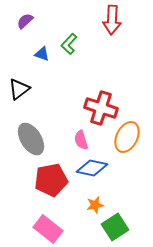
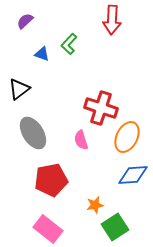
gray ellipse: moved 2 px right, 6 px up
blue diamond: moved 41 px right, 7 px down; rotated 16 degrees counterclockwise
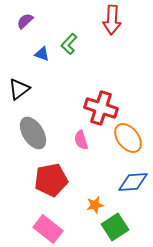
orange ellipse: moved 1 px right, 1 px down; rotated 64 degrees counterclockwise
blue diamond: moved 7 px down
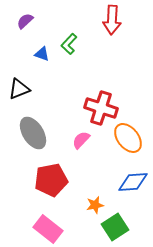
black triangle: rotated 15 degrees clockwise
pink semicircle: rotated 60 degrees clockwise
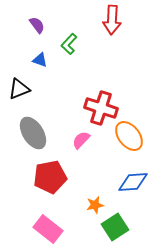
purple semicircle: moved 12 px right, 4 px down; rotated 96 degrees clockwise
blue triangle: moved 2 px left, 6 px down
orange ellipse: moved 1 px right, 2 px up
red pentagon: moved 1 px left, 3 px up
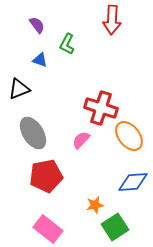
green L-shape: moved 2 px left; rotated 15 degrees counterclockwise
red pentagon: moved 4 px left, 1 px up
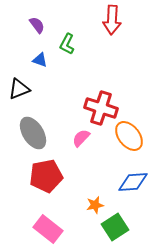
pink semicircle: moved 2 px up
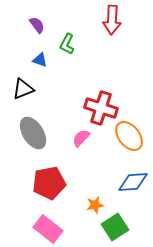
black triangle: moved 4 px right
red pentagon: moved 3 px right, 7 px down
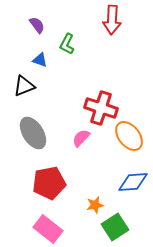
black triangle: moved 1 px right, 3 px up
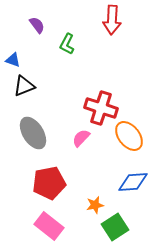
blue triangle: moved 27 px left
pink rectangle: moved 1 px right, 3 px up
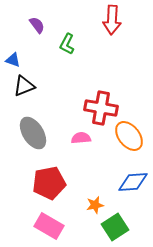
red cross: rotated 8 degrees counterclockwise
pink semicircle: rotated 42 degrees clockwise
pink rectangle: rotated 8 degrees counterclockwise
